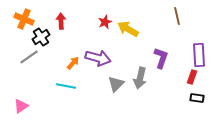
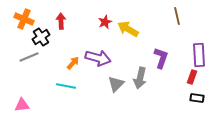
gray line: rotated 12 degrees clockwise
pink triangle: moved 1 px right, 1 px up; rotated 28 degrees clockwise
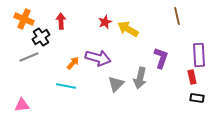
red rectangle: rotated 32 degrees counterclockwise
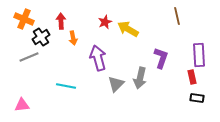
purple arrow: rotated 120 degrees counterclockwise
orange arrow: moved 25 px up; rotated 128 degrees clockwise
